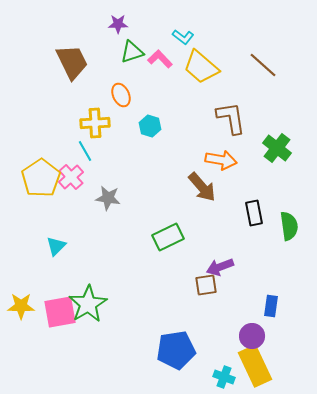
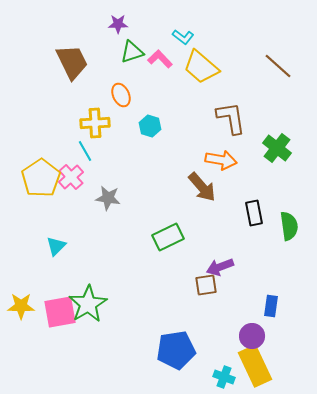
brown line: moved 15 px right, 1 px down
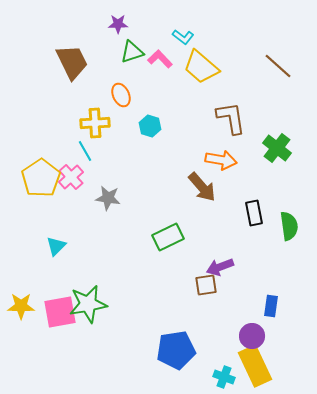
green star: rotated 21 degrees clockwise
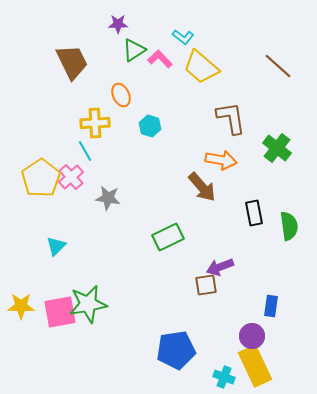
green triangle: moved 2 px right, 2 px up; rotated 15 degrees counterclockwise
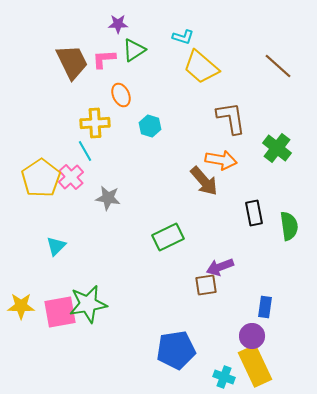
cyan L-shape: rotated 20 degrees counterclockwise
pink L-shape: moved 56 px left; rotated 50 degrees counterclockwise
brown arrow: moved 2 px right, 6 px up
blue rectangle: moved 6 px left, 1 px down
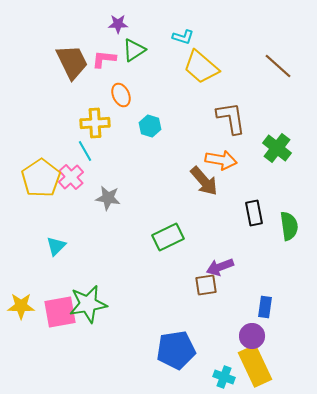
pink L-shape: rotated 10 degrees clockwise
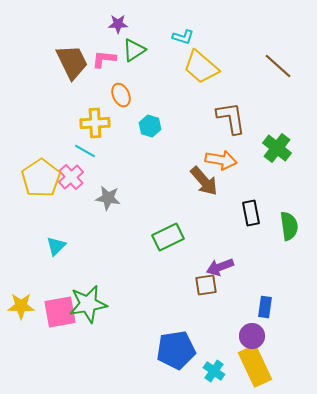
cyan line: rotated 30 degrees counterclockwise
black rectangle: moved 3 px left
cyan cross: moved 10 px left, 6 px up; rotated 15 degrees clockwise
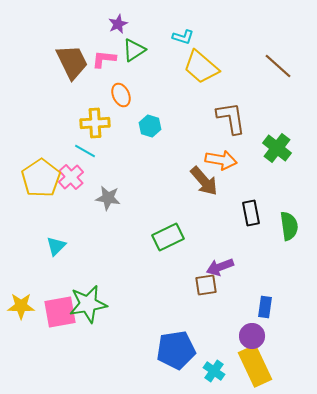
purple star: rotated 24 degrees counterclockwise
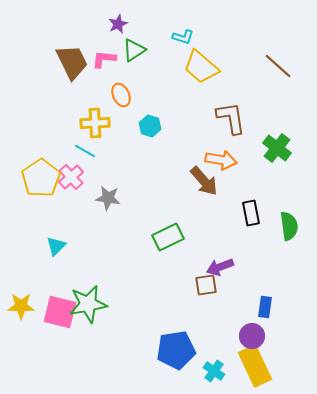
pink square: rotated 24 degrees clockwise
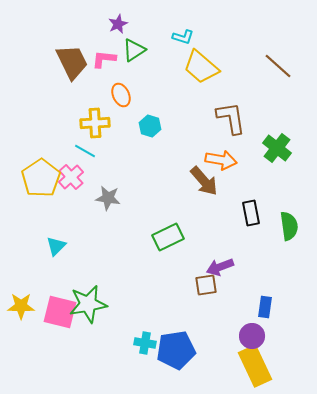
cyan cross: moved 69 px left, 28 px up; rotated 25 degrees counterclockwise
